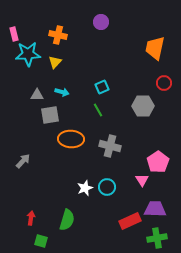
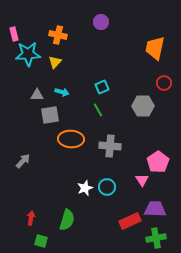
gray cross: rotated 10 degrees counterclockwise
green cross: moved 1 px left
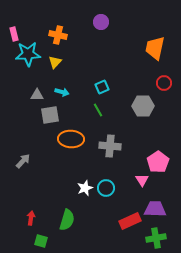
cyan circle: moved 1 px left, 1 px down
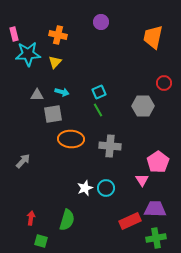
orange trapezoid: moved 2 px left, 11 px up
cyan square: moved 3 px left, 5 px down
gray square: moved 3 px right, 1 px up
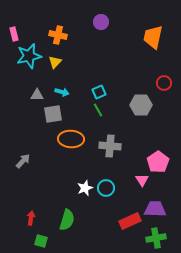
cyan star: moved 1 px right, 2 px down; rotated 10 degrees counterclockwise
gray hexagon: moved 2 px left, 1 px up
